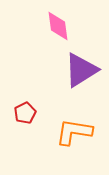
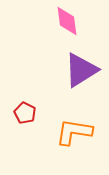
pink diamond: moved 9 px right, 5 px up
red pentagon: rotated 20 degrees counterclockwise
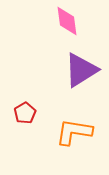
red pentagon: rotated 15 degrees clockwise
